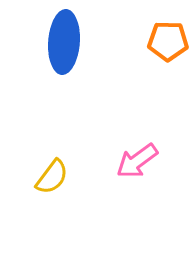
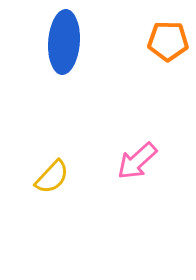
pink arrow: rotated 6 degrees counterclockwise
yellow semicircle: rotated 6 degrees clockwise
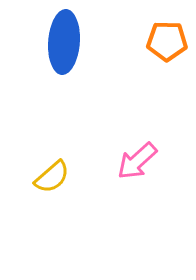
orange pentagon: moved 1 px left
yellow semicircle: rotated 6 degrees clockwise
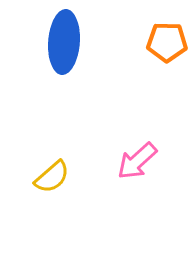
orange pentagon: moved 1 px down
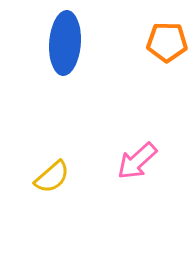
blue ellipse: moved 1 px right, 1 px down
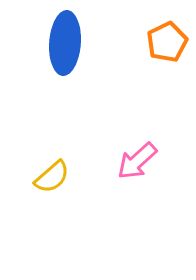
orange pentagon: rotated 27 degrees counterclockwise
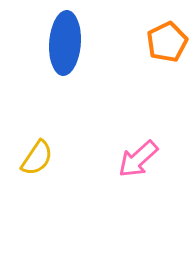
pink arrow: moved 1 px right, 2 px up
yellow semicircle: moved 15 px left, 19 px up; rotated 15 degrees counterclockwise
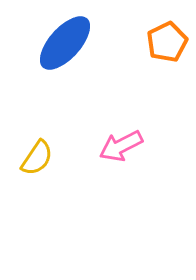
blue ellipse: rotated 38 degrees clockwise
pink arrow: moved 17 px left, 13 px up; rotated 15 degrees clockwise
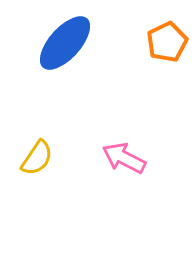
pink arrow: moved 3 px right, 12 px down; rotated 54 degrees clockwise
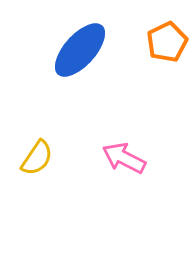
blue ellipse: moved 15 px right, 7 px down
